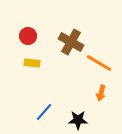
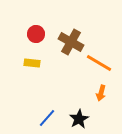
red circle: moved 8 px right, 2 px up
blue line: moved 3 px right, 6 px down
black star: moved 1 px right, 1 px up; rotated 30 degrees counterclockwise
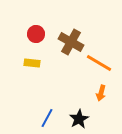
blue line: rotated 12 degrees counterclockwise
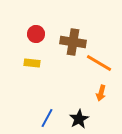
brown cross: moved 2 px right; rotated 20 degrees counterclockwise
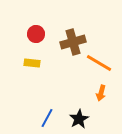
brown cross: rotated 25 degrees counterclockwise
